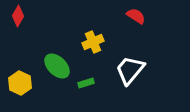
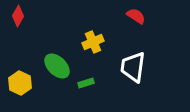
white trapezoid: moved 3 px right, 3 px up; rotated 32 degrees counterclockwise
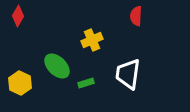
red semicircle: rotated 120 degrees counterclockwise
yellow cross: moved 1 px left, 2 px up
white trapezoid: moved 5 px left, 7 px down
